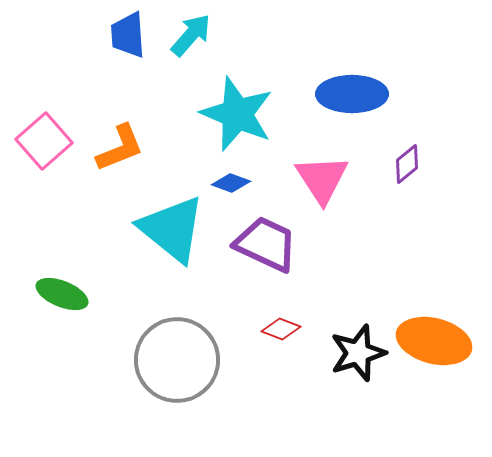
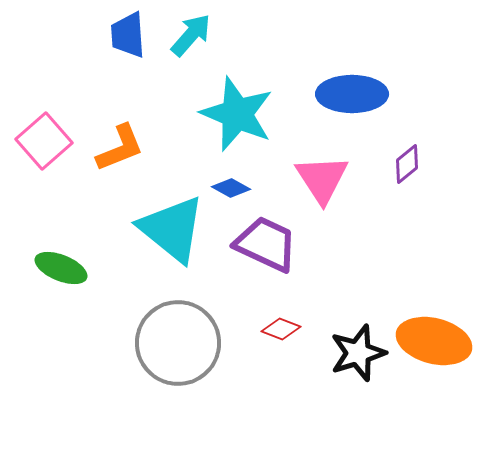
blue diamond: moved 5 px down; rotated 9 degrees clockwise
green ellipse: moved 1 px left, 26 px up
gray circle: moved 1 px right, 17 px up
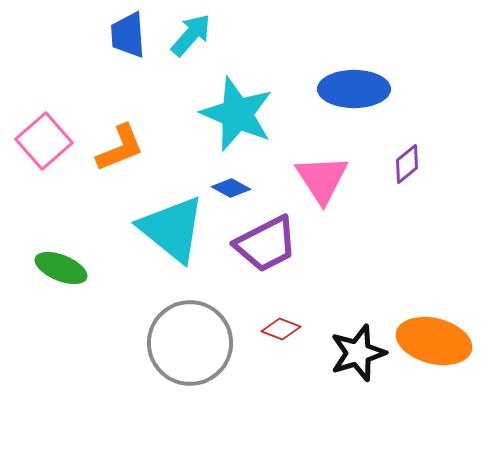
blue ellipse: moved 2 px right, 5 px up
purple trapezoid: rotated 128 degrees clockwise
gray circle: moved 12 px right
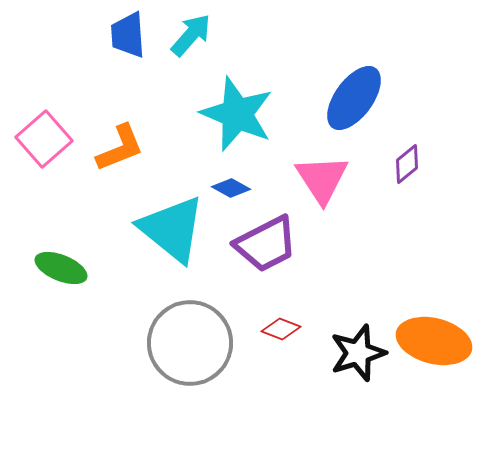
blue ellipse: moved 9 px down; rotated 54 degrees counterclockwise
pink square: moved 2 px up
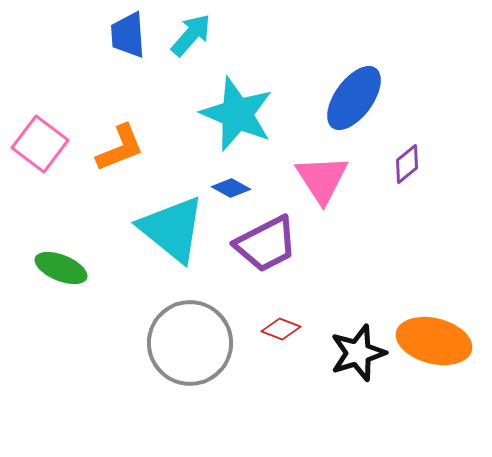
pink square: moved 4 px left, 5 px down; rotated 12 degrees counterclockwise
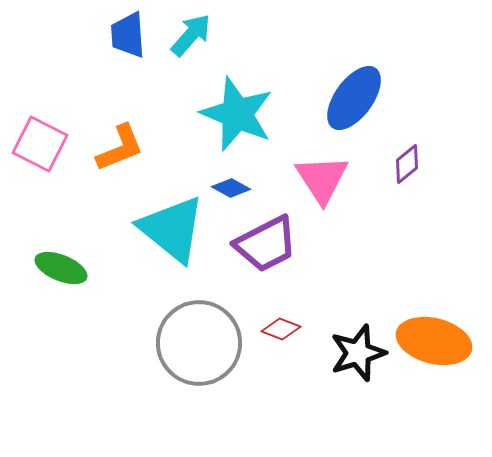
pink square: rotated 10 degrees counterclockwise
gray circle: moved 9 px right
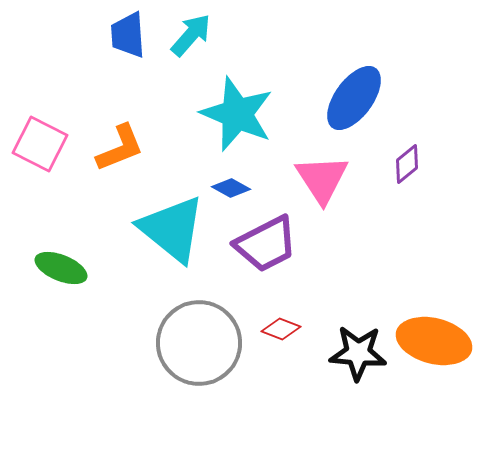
black star: rotated 22 degrees clockwise
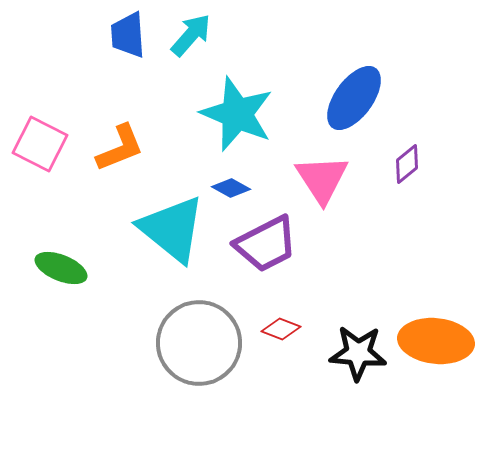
orange ellipse: moved 2 px right; rotated 8 degrees counterclockwise
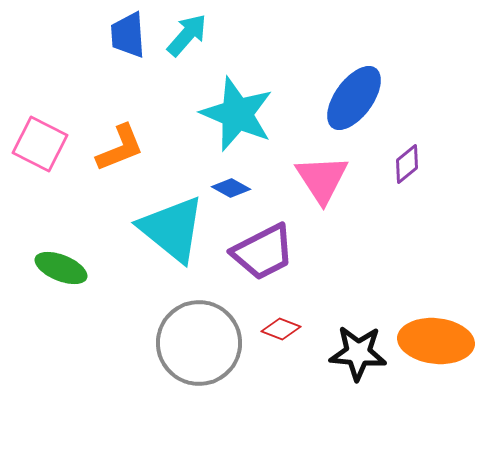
cyan arrow: moved 4 px left
purple trapezoid: moved 3 px left, 8 px down
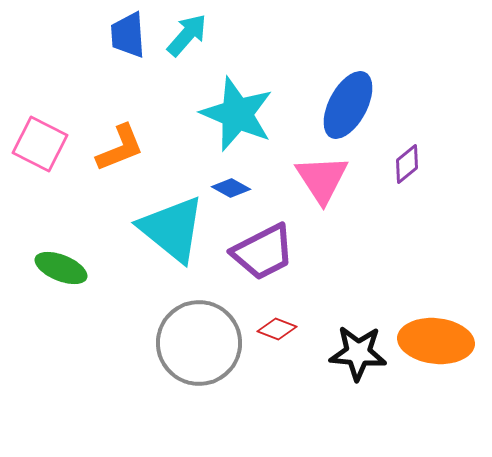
blue ellipse: moved 6 px left, 7 px down; rotated 8 degrees counterclockwise
red diamond: moved 4 px left
